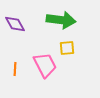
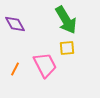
green arrow: moved 5 px right; rotated 52 degrees clockwise
orange line: rotated 24 degrees clockwise
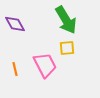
orange line: rotated 40 degrees counterclockwise
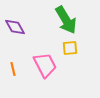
purple diamond: moved 3 px down
yellow square: moved 3 px right
orange line: moved 2 px left
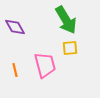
pink trapezoid: rotated 12 degrees clockwise
orange line: moved 2 px right, 1 px down
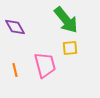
green arrow: rotated 8 degrees counterclockwise
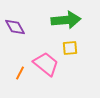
green arrow: rotated 56 degrees counterclockwise
pink trapezoid: moved 1 px right, 1 px up; rotated 36 degrees counterclockwise
orange line: moved 5 px right, 3 px down; rotated 40 degrees clockwise
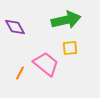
green arrow: rotated 8 degrees counterclockwise
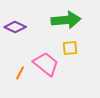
green arrow: rotated 8 degrees clockwise
purple diamond: rotated 35 degrees counterclockwise
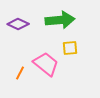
green arrow: moved 6 px left
purple diamond: moved 3 px right, 3 px up
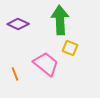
green arrow: rotated 88 degrees counterclockwise
yellow square: rotated 28 degrees clockwise
orange line: moved 5 px left, 1 px down; rotated 48 degrees counterclockwise
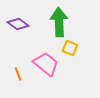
green arrow: moved 1 px left, 2 px down
purple diamond: rotated 10 degrees clockwise
orange line: moved 3 px right
